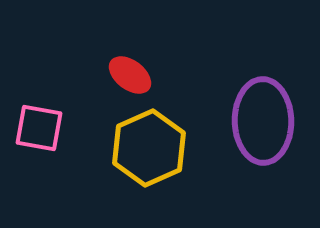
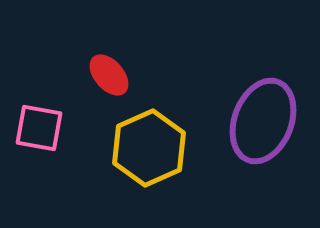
red ellipse: moved 21 px left; rotated 12 degrees clockwise
purple ellipse: rotated 22 degrees clockwise
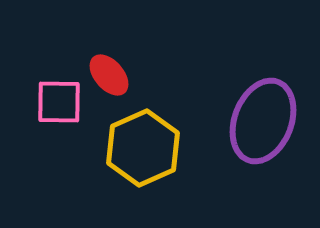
pink square: moved 20 px right, 26 px up; rotated 9 degrees counterclockwise
yellow hexagon: moved 6 px left
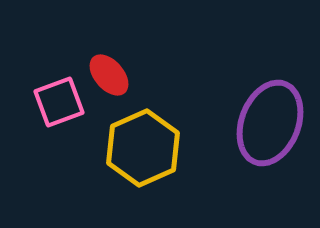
pink square: rotated 21 degrees counterclockwise
purple ellipse: moved 7 px right, 2 px down
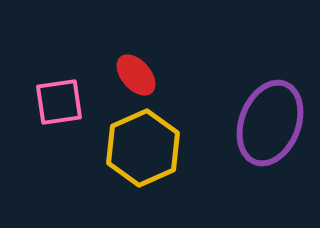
red ellipse: moved 27 px right
pink square: rotated 12 degrees clockwise
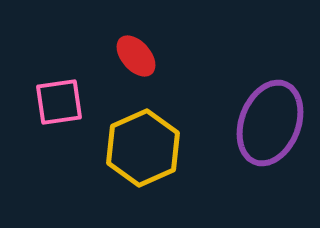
red ellipse: moved 19 px up
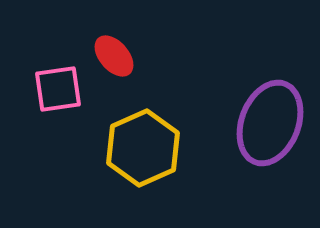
red ellipse: moved 22 px left
pink square: moved 1 px left, 13 px up
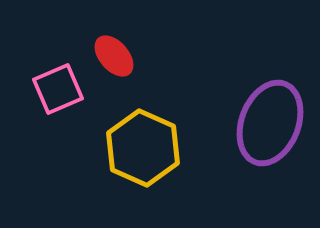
pink square: rotated 15 degrees counterclockwise
yellow hexagon: rotated 12 degrees counterclockwise
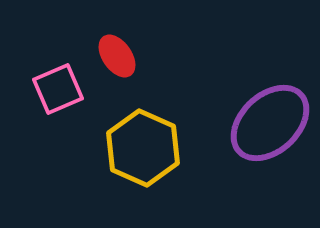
red ellipse: moved 3 px right; rotated 6 degrees clockwise
purple ellipse: rotated 26 degrees clockwise
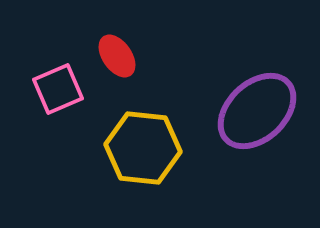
purple ellipse: moved 13 px left, 12 px up
yellow hexagon: rotated 18 degrees counterclockwise
